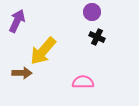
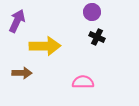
yellow arrow: moved 2 px right, 5 px up; rotated 132 degrees counterclockwise
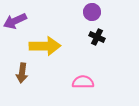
purple arrow: moved 2 px left; rotated 140 degrees counterclockwise
brown arrow: rotated 96 degrees clockwise
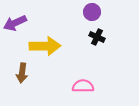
purple arrow: moved 2 px down
pink semicircle: moved 4 px down
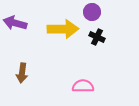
purple arrow: rotated 40 degrees clockwise
yellow arrow: moved 18 px right, 17 px up
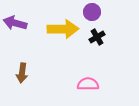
black cross: rotated 35 degrees clockwise
pink semicircle: moved 5 px right, 2 px up
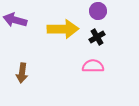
purple circle: moved 6 px right, 1 px up
purple arrow: moved 3 px up
pink semicircle: moved 5 px right, 18 px up
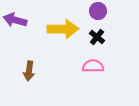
black cross: rotated 21 degrees counterclockwise
brown arrow: moved 7 px right, 2 px up
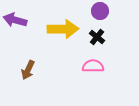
purple circle: moved 2 px right
brown arrow: moved 1 px left, 1 px up; rotated 18 degrees clockwise
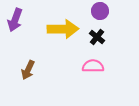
purple arrow: rotated 85 degrees counterclockwise
